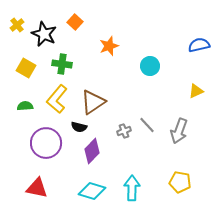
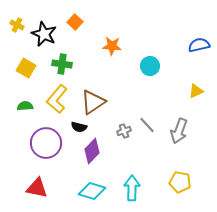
yellow cross: rotated 24 degrees counterclockwise
orange star: moved 3 px right; rotated 24 degrees clockwise
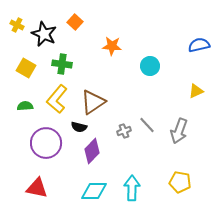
cyan diamond: moved 2 px right; rotated 16 degrees counterclockwise
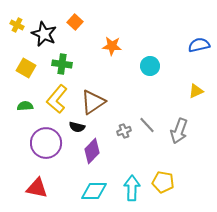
black semicircle: moved 2 px left
yellow pentagon: moved 17 px left
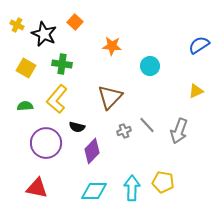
blue semicircle: rotated 20 degrees counterclockwise
brown triangle: moved 17 px right, 5 px up; rotated 12 degrees counterclockwise
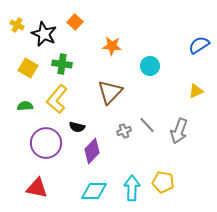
yellow square: moved 2 px right
brown triangle: moved 5 px up
